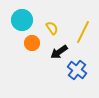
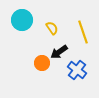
yellow line: rotated 45 degrees counterclockwise
orange circle: moved 10 px right, 20 px down
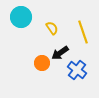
cyan circle: moved 1 px left, 3 px up
black arrow: moved 1 px right, 1 px down
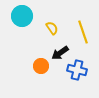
cyan circle: moved 1 px right, 1 px up
orange circle: moved 1 px left, 3 px down
blue cross: rotated 24 degrees counterclockwise
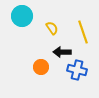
black arrow: moved 2 px right, 1 px up; rotated 36 degrees clockwise
orange circle: moved 1 px down
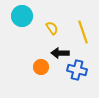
black arrow: moved 2 px left, 1 px down
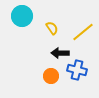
yellow line: rotated 70 degrees clockwise
orange circle: moved 10 px right, 9 px down
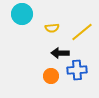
cyan circle: moved 2 px up
yellow semicircle: rotated 120 degrees clockwise
yellow line: moved 1 px left
blue cross: rotated 18 degrees counterclockwise
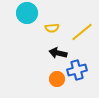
cyan circle: moved 5 px right, 1 px up
black arrow: moved 2 px left; rotated 12 degrees clockwise
blue cross: rotated 12 degrees counterclockwise
orange circle: moved 6 px right, 3 px down
